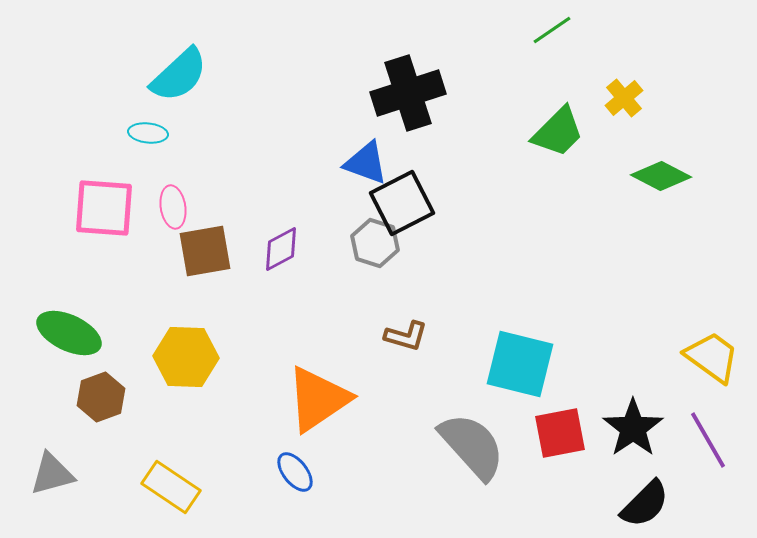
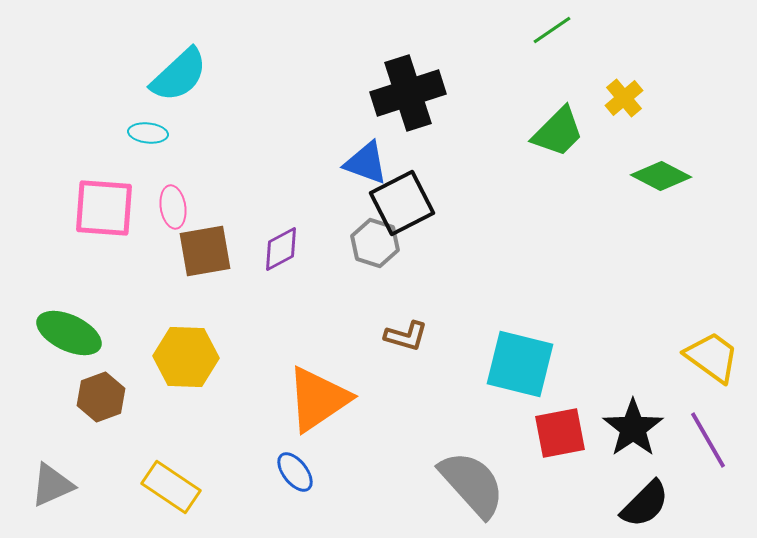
gray semicircle: moved 38 px down
gray triangle: moved 11 px down; rotated 9 degrees counterclockwise
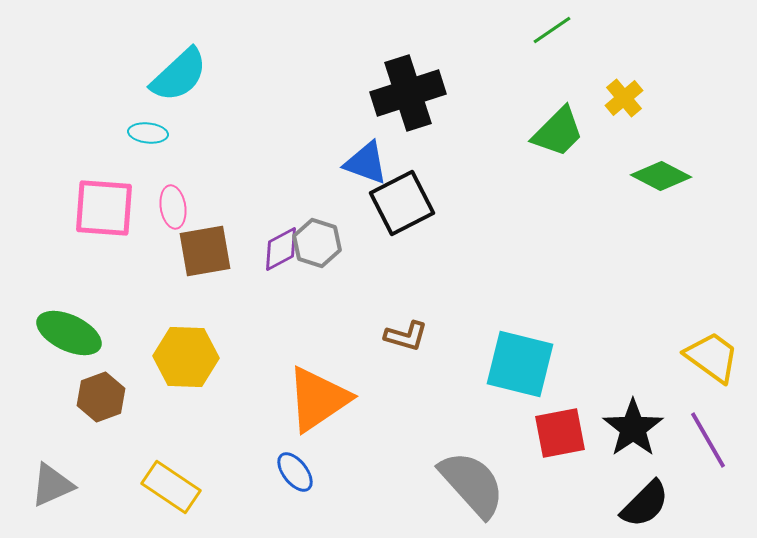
gray hexagon: moved 58 px left
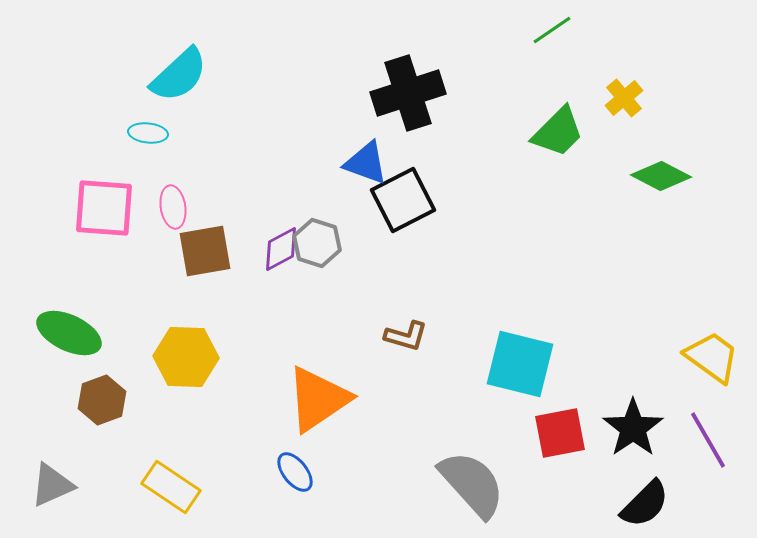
black square: moved 1 px right, 3 px up
brown hexagon: moved 1 px right, 3 px down
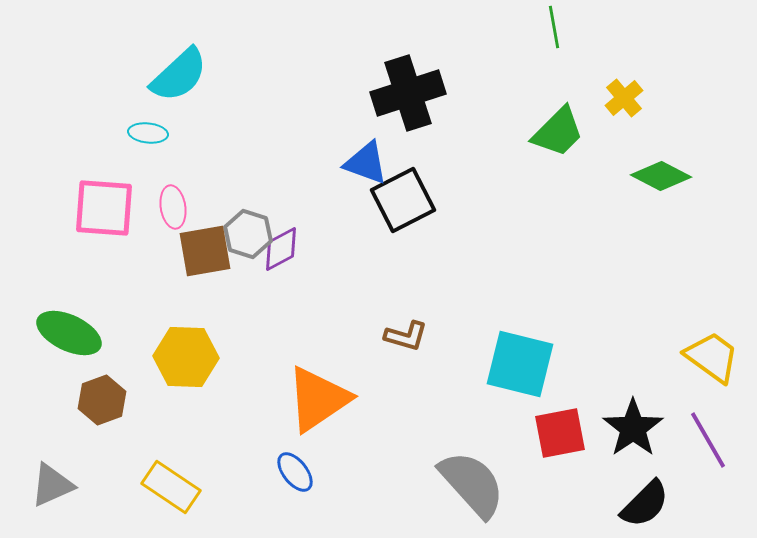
green line: moved 2 px right, 3 px up; rotated 66 degrees counterclockwise
gray hexagon: moved 69 px left, 9 px up
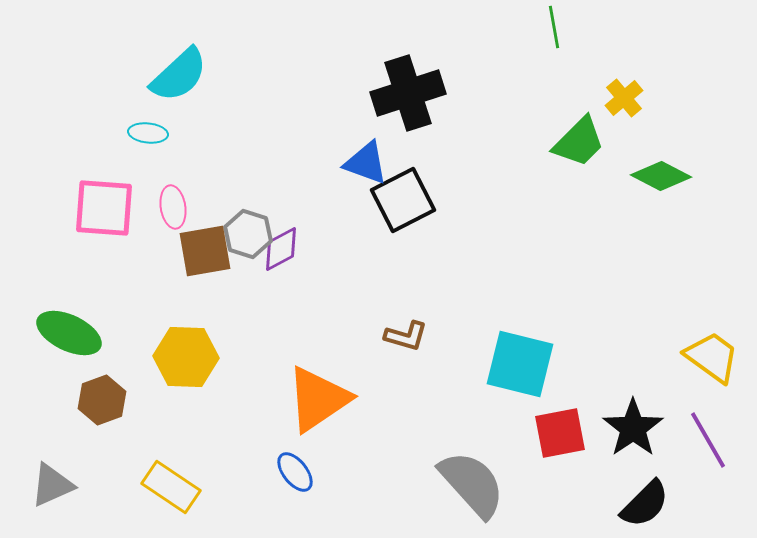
green trapezoid: moved 21 px right, 10 px down
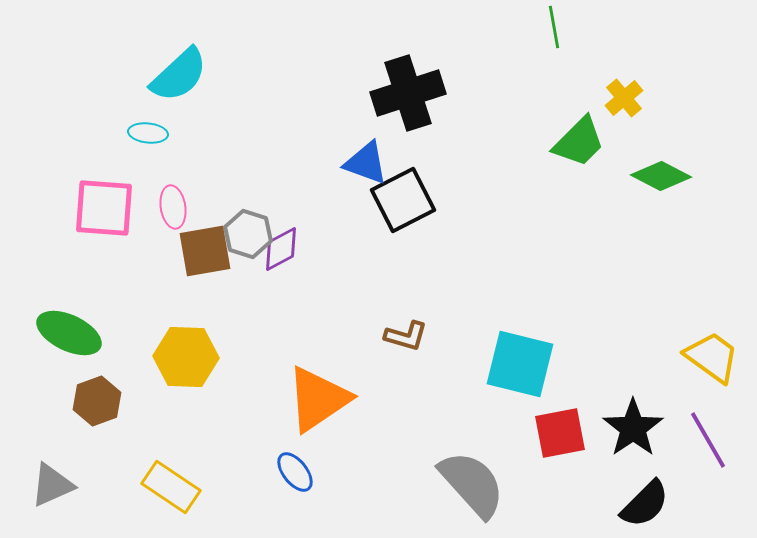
brown hexagon: moved 5 px left, 1 px down
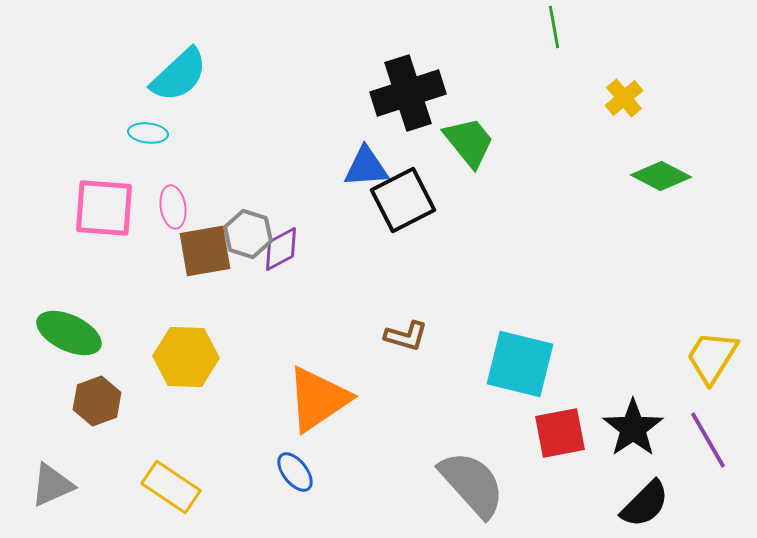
green trapezoid: moved 110 px left; rotated 84 degrees counterclockwise
blue triangle: moved 4 px down; rotated 24 degrees counterclockwise
yellow trapezoid: rotated 94 degrees counterclockwise
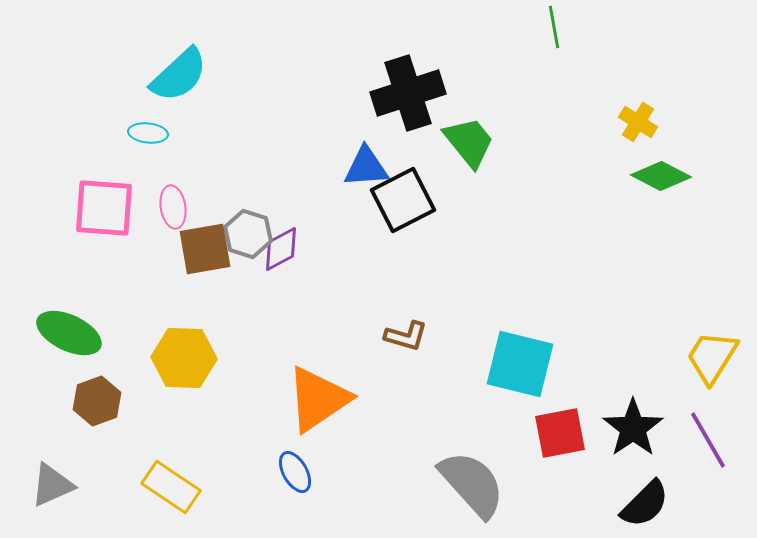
yellow cross: moved 14 px right, 24 px down; rotated 18 degrees counterclockwise
brown square: moved 2 px up
yellow hexagon: moved 2 px left, 1 px down
blue ellipse: rotated 9 degrees clockwise
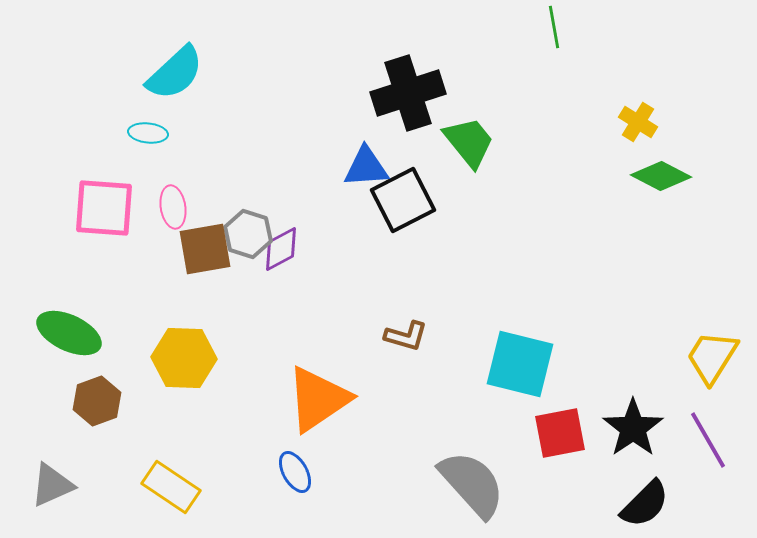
cyan semicircle: moved 4 px left, 2 px up
